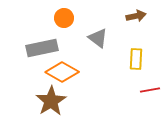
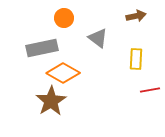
orange diamond: moved 1 px right, 1 px down
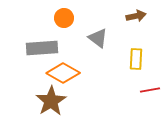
gray rectangle: rotated 8 degrees clockwise
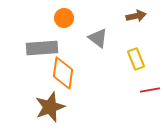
yellow rectangle: rotated 25 degrees counterclockwise
orange diamond: rotated 68 degrees clockwise
brown star: moved 1 px left, 6 px down; rotated 12 degrees clockwise
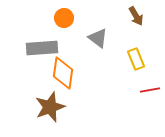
brown arrow: rotated 72 degrees clockwise
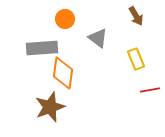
orange circle: moved 1 px right, 1 px down
